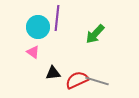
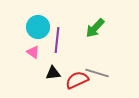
purple line: moved 22 px down
green arrow: moved 6 px up
gray line: moved 8 px up
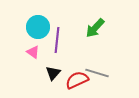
black triangle: rotated 42 degrees counterclockwise
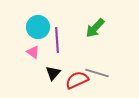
purple line: rotated 10 degrees counterclockwise
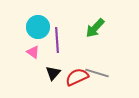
red semicircle: moved 3 px up
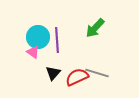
cyan circle: moved 10 px down
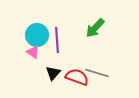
cyan circle: moved 1 px left, 2 px up
red semicircle: rotated 45 degrees clockwise
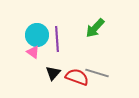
purple line: moved 1 px up
